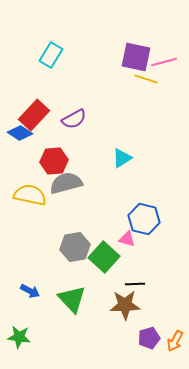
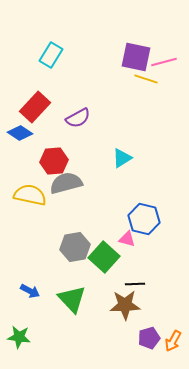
red rectangle: moved 1 px right, 8 px up
purple semicircle: moved 4 px right, 1 px up
orange arrow: moved 2 px left
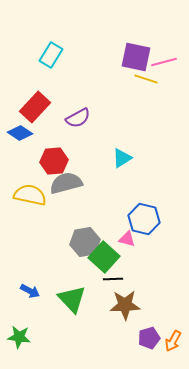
gray hexagon: moved 10 px right, 5 px up
black line: moved 22 px left, 5 px up
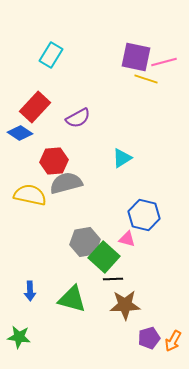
blue hexagon: moved 4 px up
blue arrow: rotated 60 degrees clockwise
green triangle: rotated 32 degrees counterclockwise
